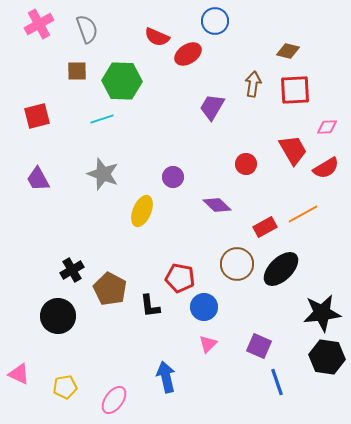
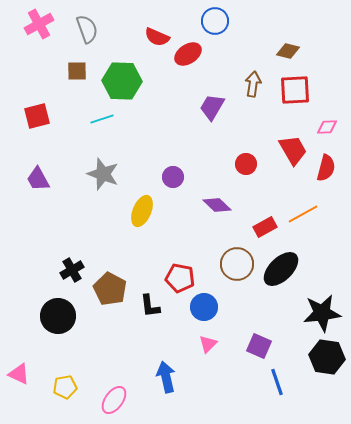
red semicircle at (326, 168): rotated 44 degrees counterclockwise
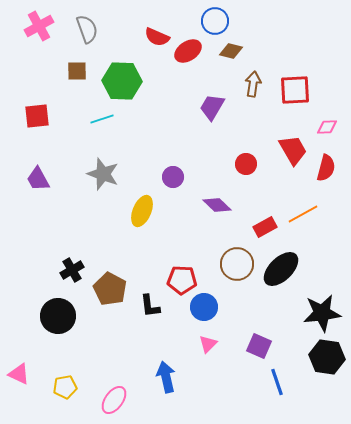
pink cross at (39, 24): moved 2 px down
brown diamond at (288, 51): moved 57 px left
red ellipse at (188, 54): moved 3 px up
red square at (37, 116): rotated 8 degrees clockwise
red pentagon at (180, 278): moved 2 px right, 2 px down; rotated 8 degrees counterclockwise
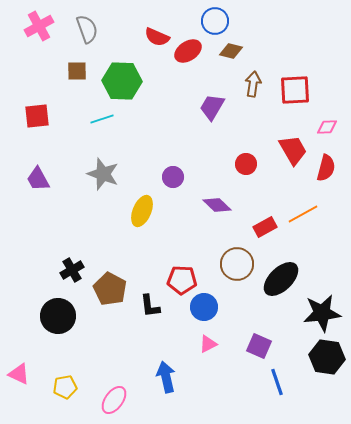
black ellipse at (281, 269): moved 10 px down
pink triangle at (208, 344): rotated 18 degrees clockwise
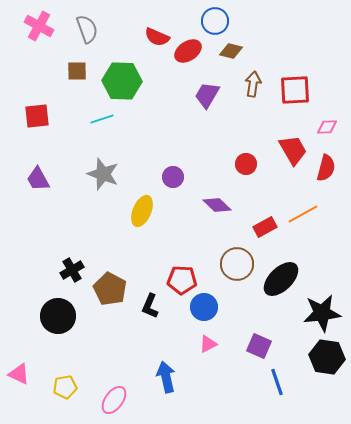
pink cross at (39, 26): rotated 32 degrees counterclockwise
purple trapezoid at (212, 107): moved 5 px left, 12 px up
black L-shape at (150, 306): rotated 30 degrees clockwise
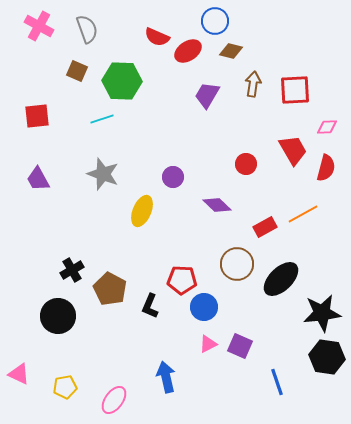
brown square at (77, 71): rotated 25 degrees clockwise
purple square at (259, 346): moved 19 px left
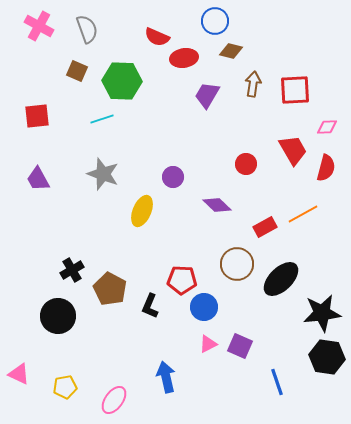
red ellipse at (188, 51): moved 4 px left, 7 px down; rotated 24 degrees clockwise
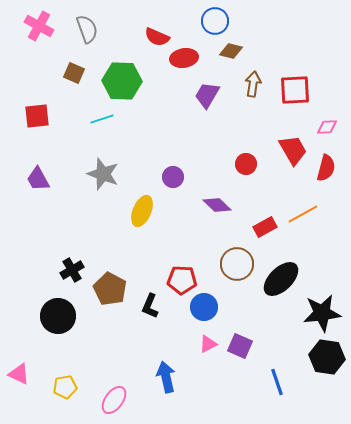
brown square at (77, 71): moved 3 px left, 2 px down
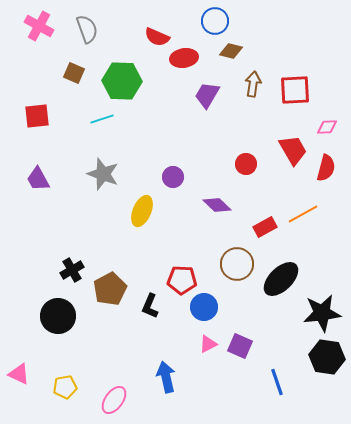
brown pentagon at (110, 289): rotated 16 degrees clockwise
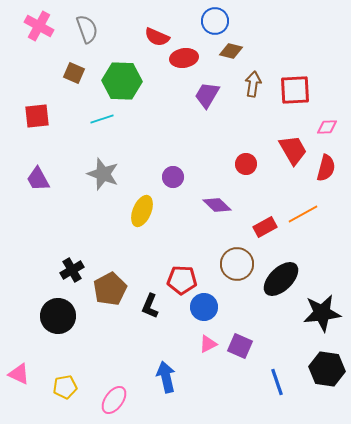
black hexagon at (327, 357): moved 12 px down
